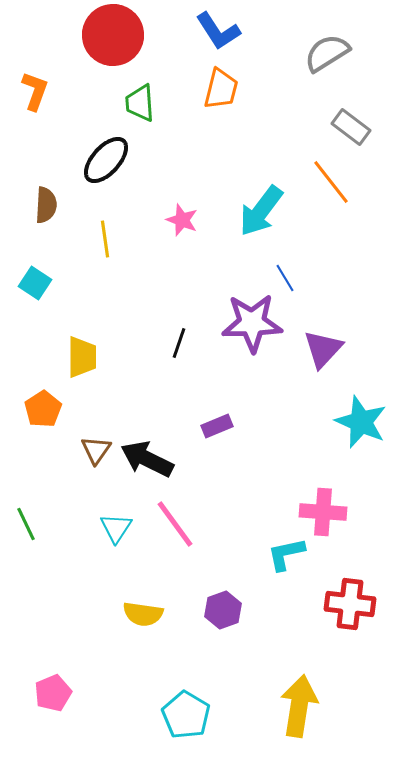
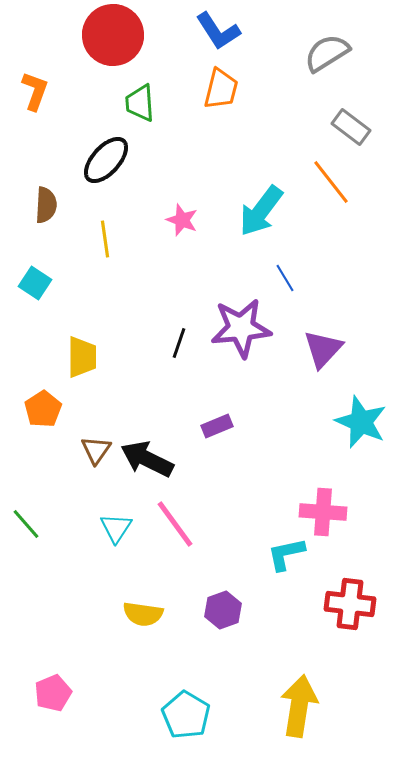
purple star: moved 11 px left, 5 px down; rotated 4 degrees counterclockwise
green line: rotated 16 degrees counterclockwise
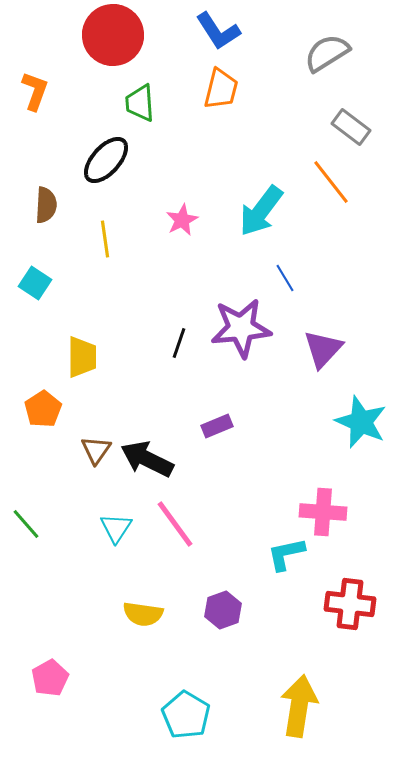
pink star: rotated 24 degrees clockwise
pink pentagon: moved 3 px left, 15 px up; rotated 6 degrees counterclockwise
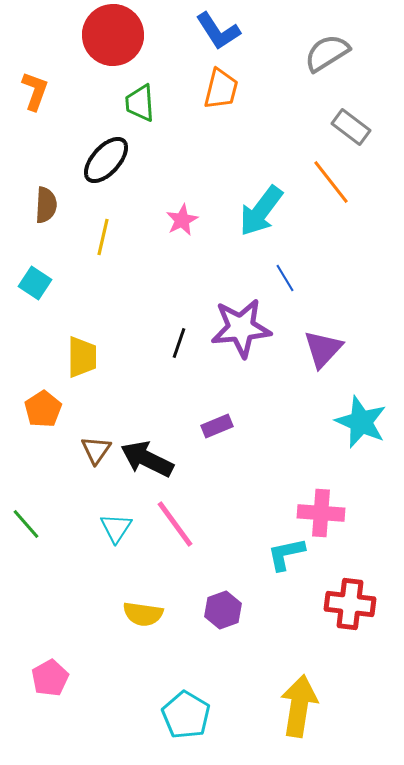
yellow line: moved 2 px left, 2 px up; rotated 21 degrees clockwise
pink cross: moved 2 px left, 1 px down
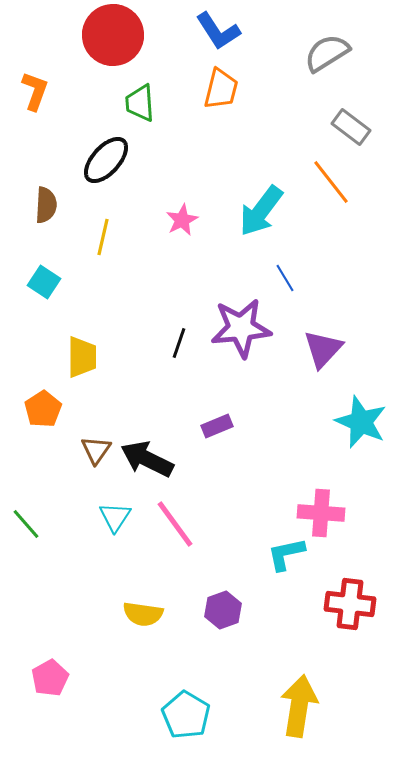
cyan square: moved 9 px right, 1 px up
cyan triangle: moved 1 px left, 11 px up
